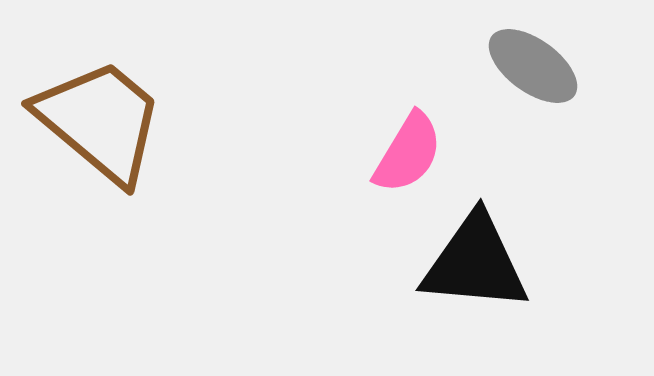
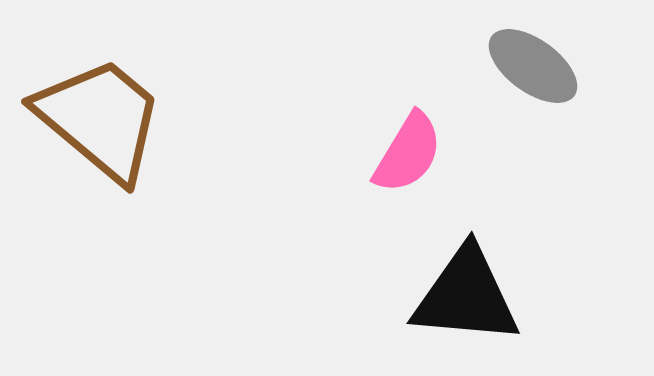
brown trapezoid: moved 2 px up
black triangle: moved 9 px left, 33 px down
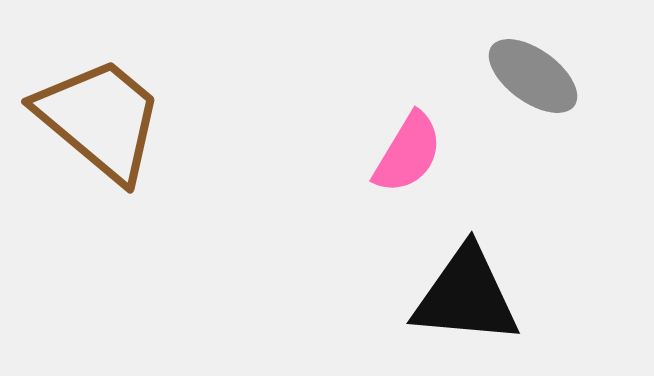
gray ellipse: moved 10 px down
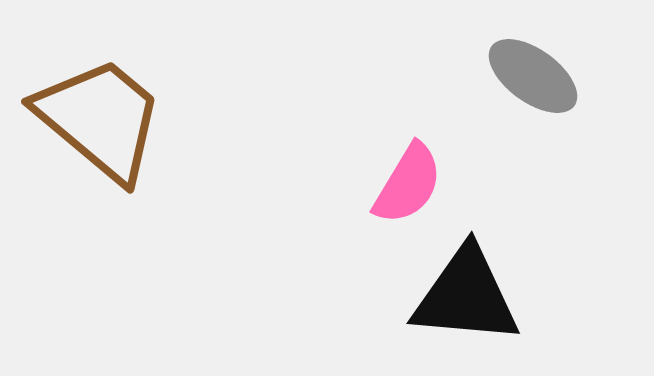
pink semicircle: moved 31 px down
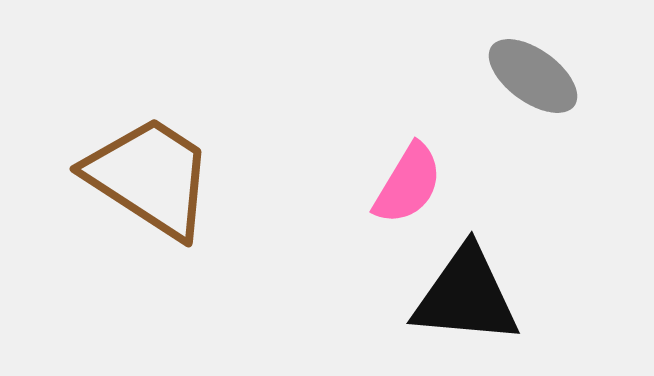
brown trapezoid: moved 50 px right, 58 px down; rotated 7 degrees counterclockwise
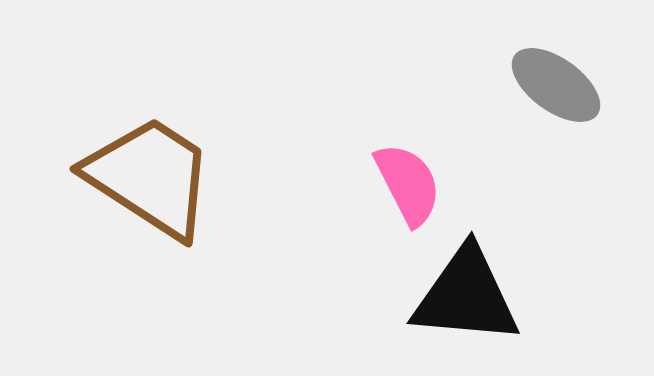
gray ellipse: moved 23 px right, 9 px down
pink semicircle: rotated 58 degrees counterclockwise
